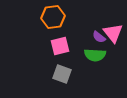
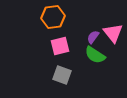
purple semicircle: moved 6 px left; rotated 88 degrees clockwise
green semicircle: rotated 30 degrees clockwise
gray square: moved 1 px down
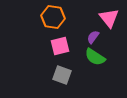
orange hexagon: rotated 15 degrees clockwise
pink triangle: moved 4 px left, 15 px up
green semicircle: moved 2 px down
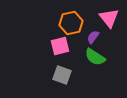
orange hexagon: moved 18 px right, 6 px down; rotated 20 degrees counterclockwise
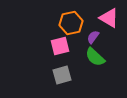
pink triangle: rotated 20 degrees counterclockwise
green semicircle: rotated 10 degrees clockwise
gray square: rotated 36 degrees counterclockwise
